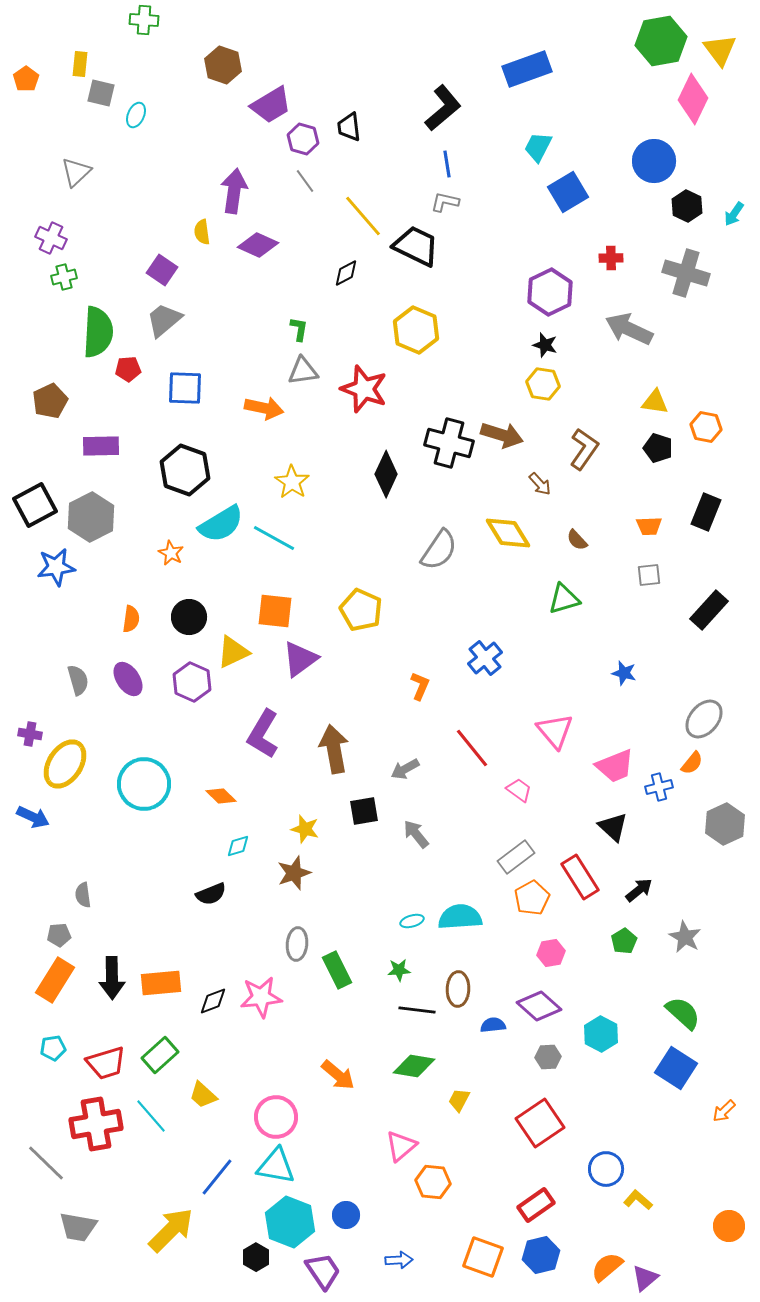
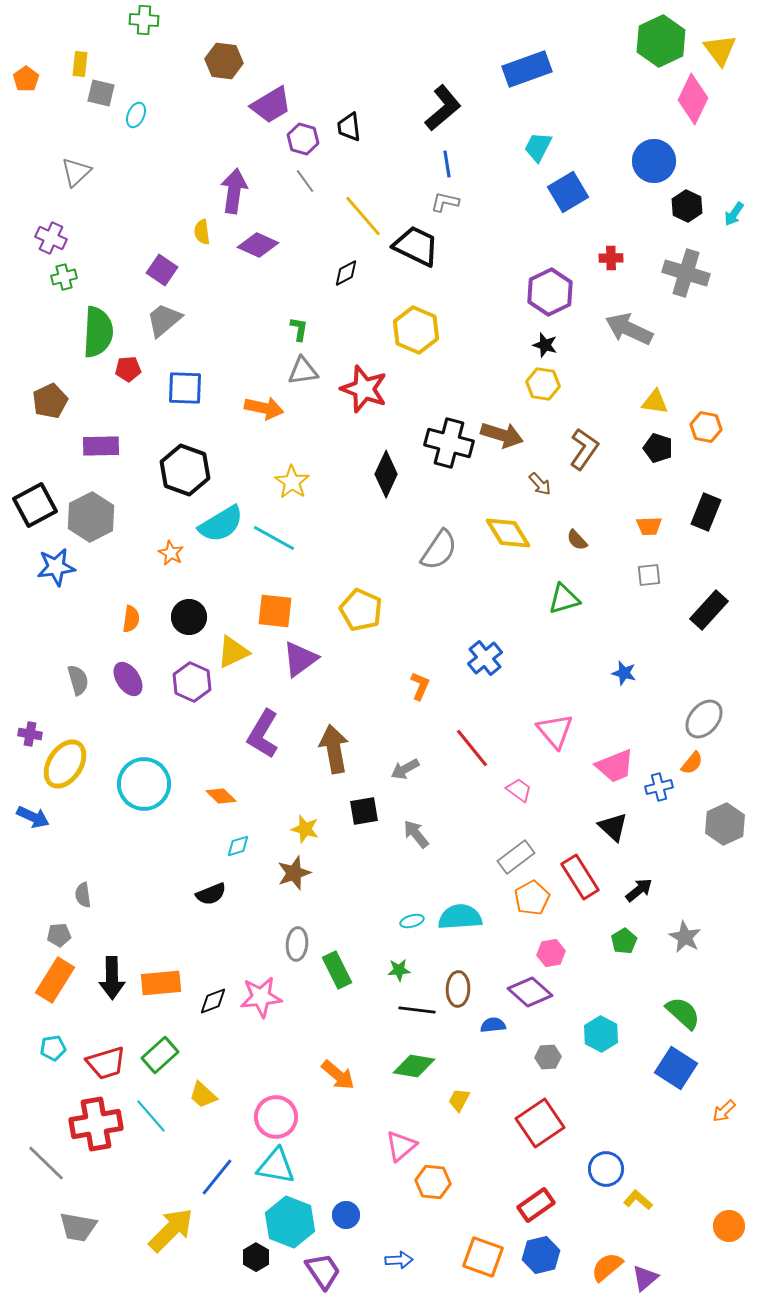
green hexagon at (661, 41): rotated 15 degrees counterclockwise
brown hexagon at (223, 65): moved 1 px right, 4 px up; rotated 12 degrees counterclockwise
purple diamond at (539, 1006): moved 9 px left, 14 px up
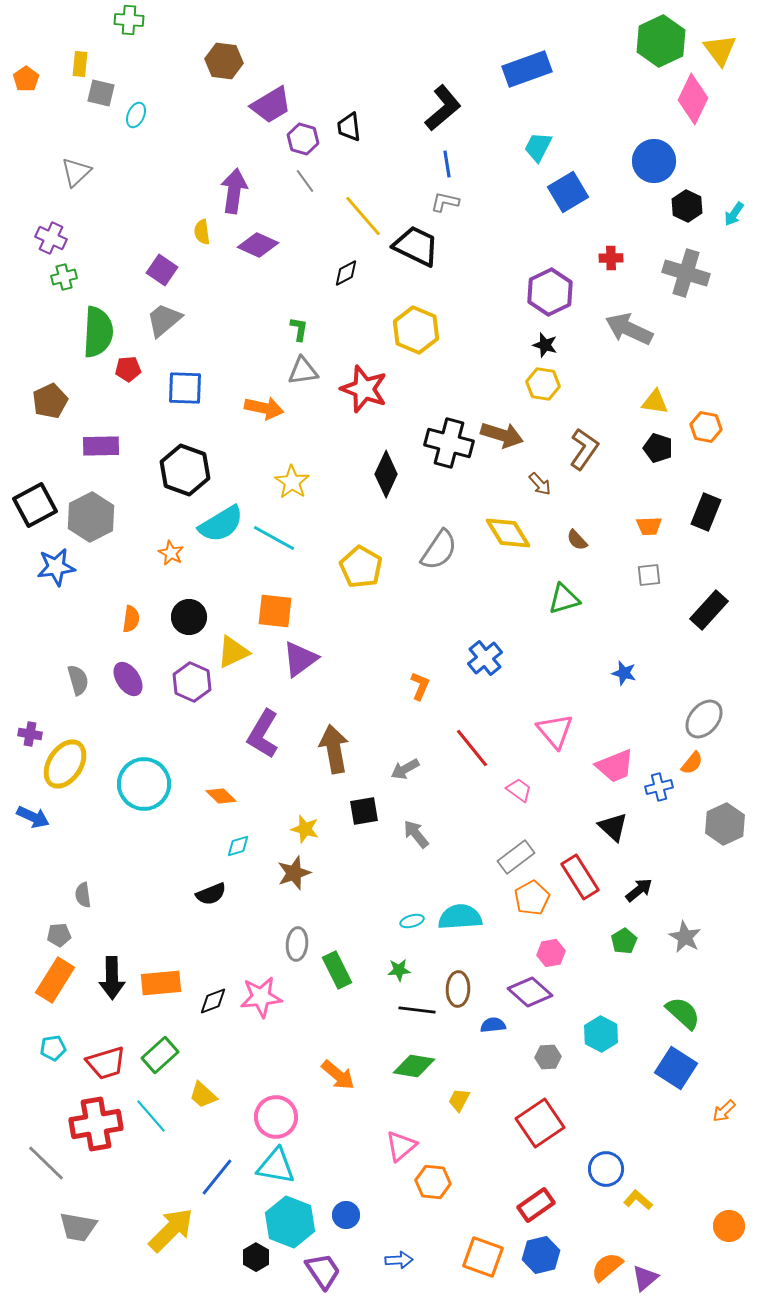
green cross at (144, 20): moved 15 px left
yellow pentagon at (361, 610): moved 43 px up; rotated 6 degrees clockwise
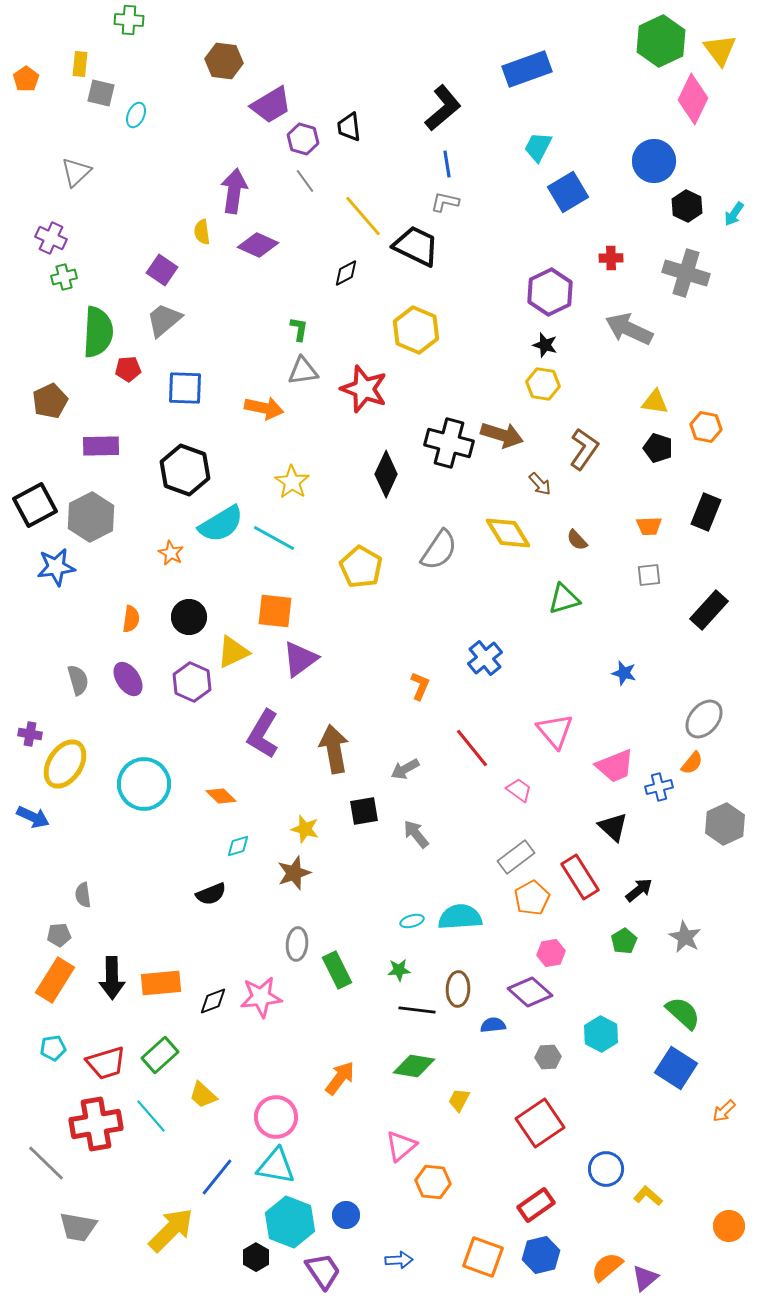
orange arrow at (338, 1075): moved 2 px right, 3 px down; rotated 93 degrees counterclockwise
yellow L-shape at (638, 1200): moved 10 px right, 4 px up
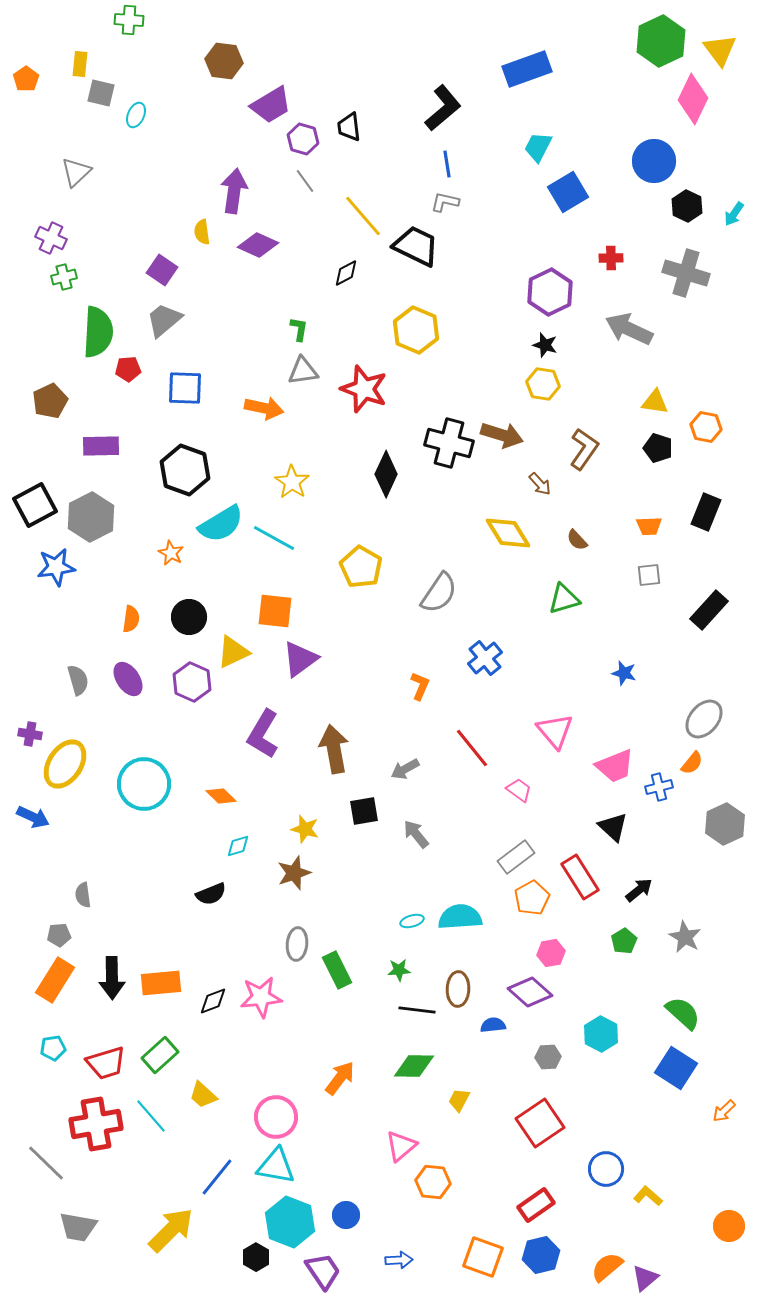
gray semicircle at (439, 550): moved 43 px down
green diamond at (414, 1066): rotated 9 degrees counterclockwise
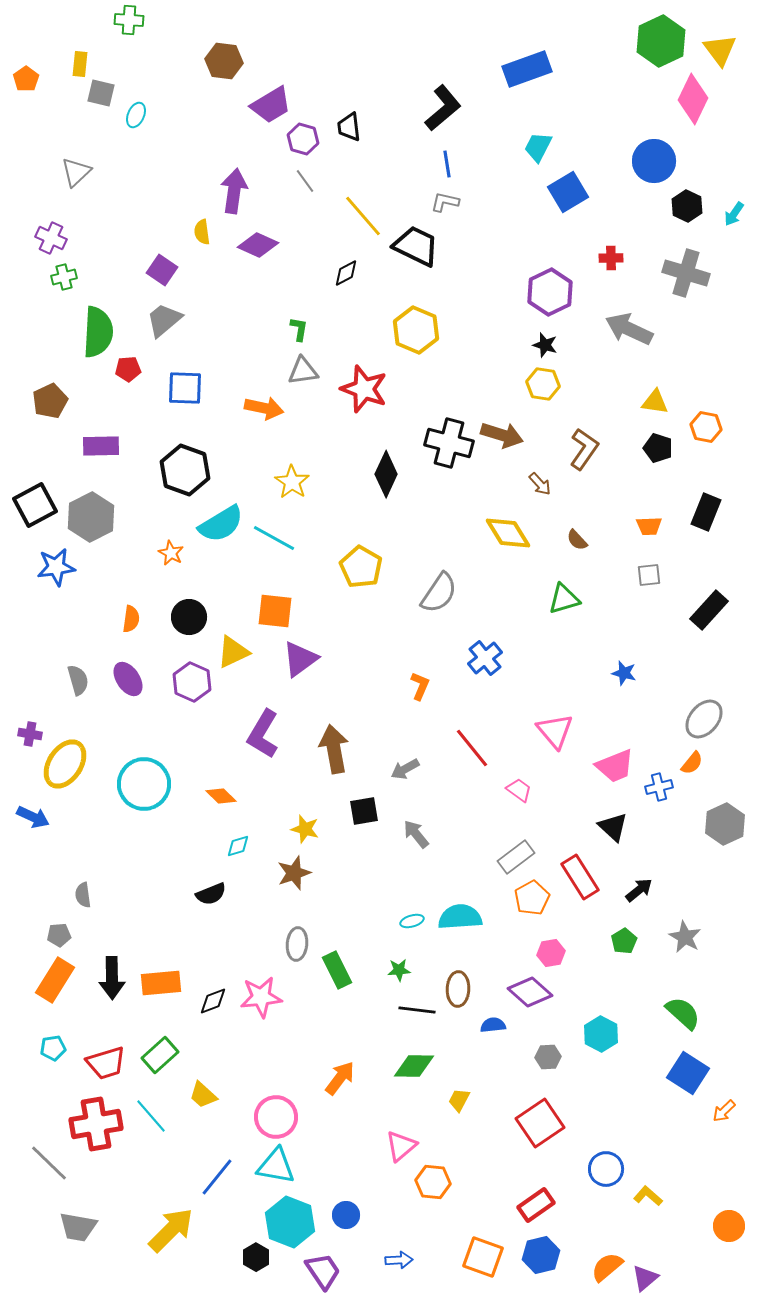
blue square at (676, 1068): moved 12 px right, 5 px down
gray line at (46, 1163): moved 3 px right
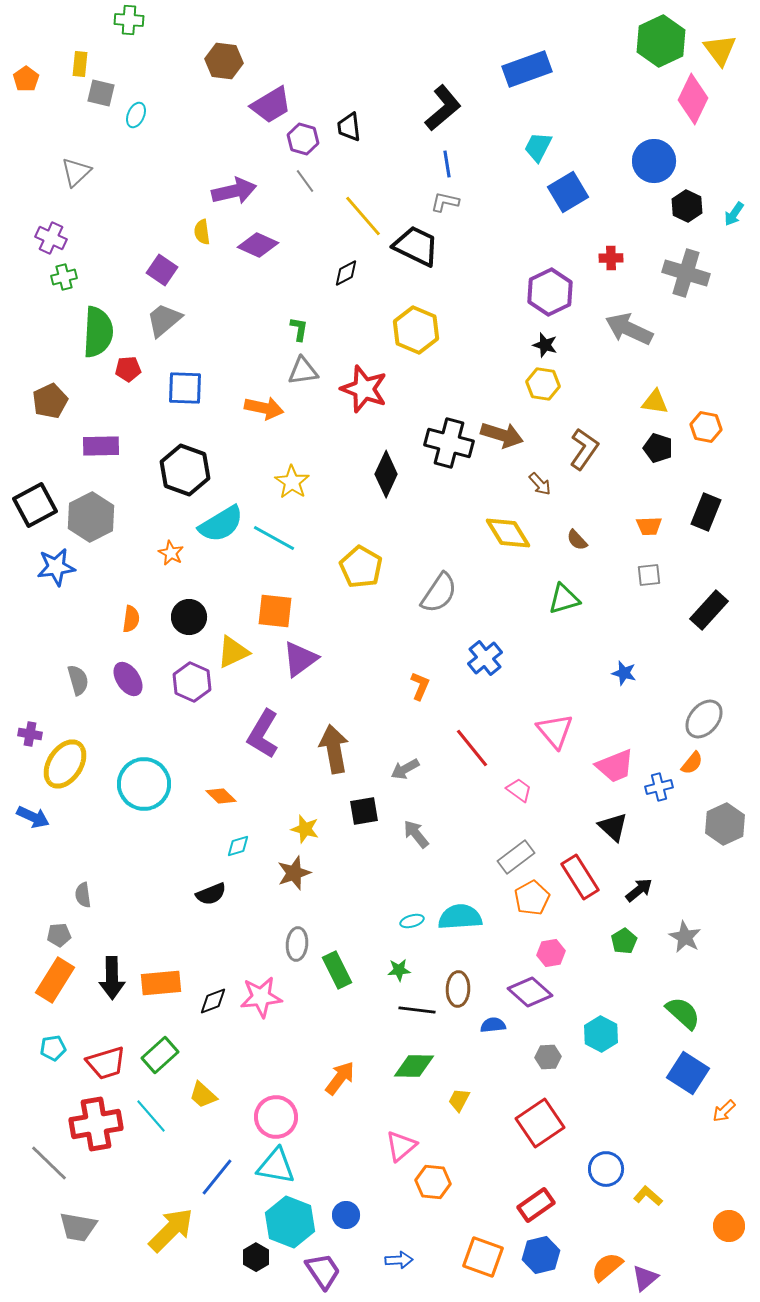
purple arrow at (234, 191): rotated 69 degrees clockwise
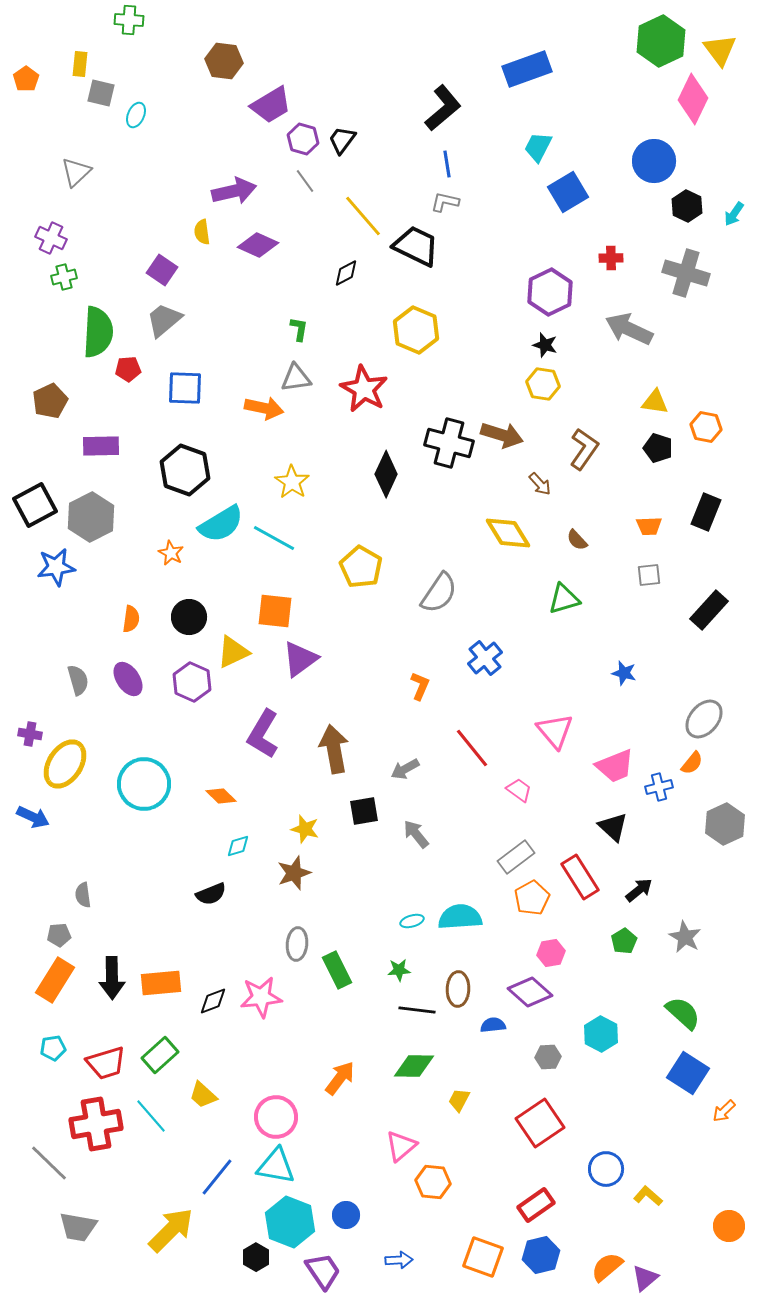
black trapezoid at (349, 127): moved 7 px left, 13 px down; rotated 44 degrees clockwise
gray triangle at (303, 371): moved 7 px left, 7 px down
red star at (364, 389): rotated 9 degrees clockwise
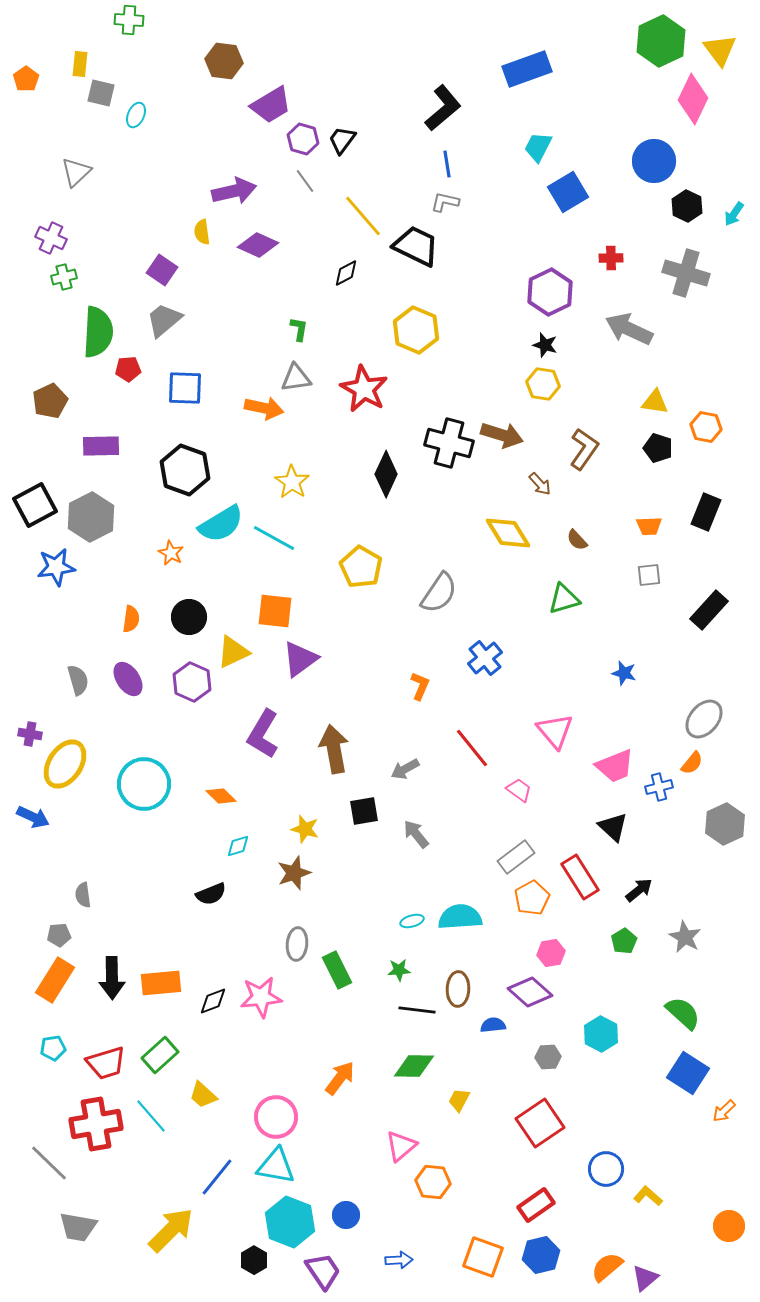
black hexagon at (256, 1257): moved 2 px left, 3 px down
